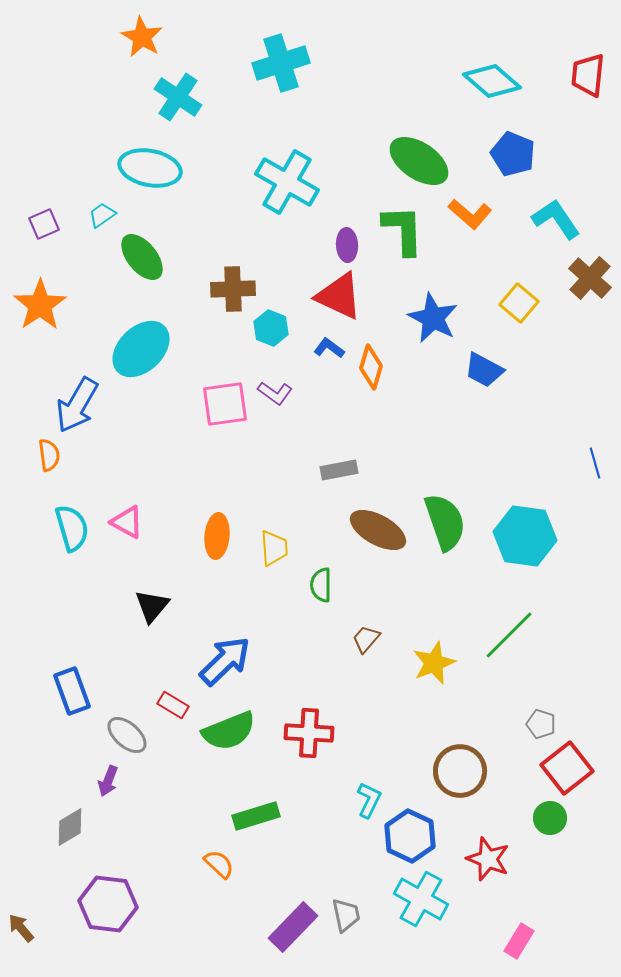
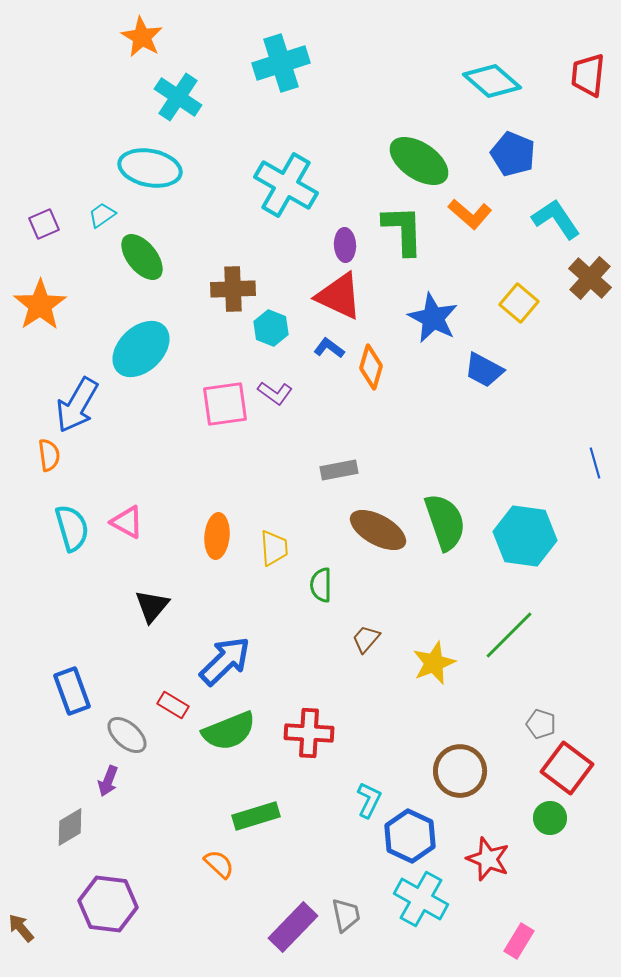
cyan cross at (287, 182): moved 1 px left, 3 px down
purple ellipse at (347, 245): moved 2 px left
red square at (567, 768): rotated 15 degrees counterclockwise
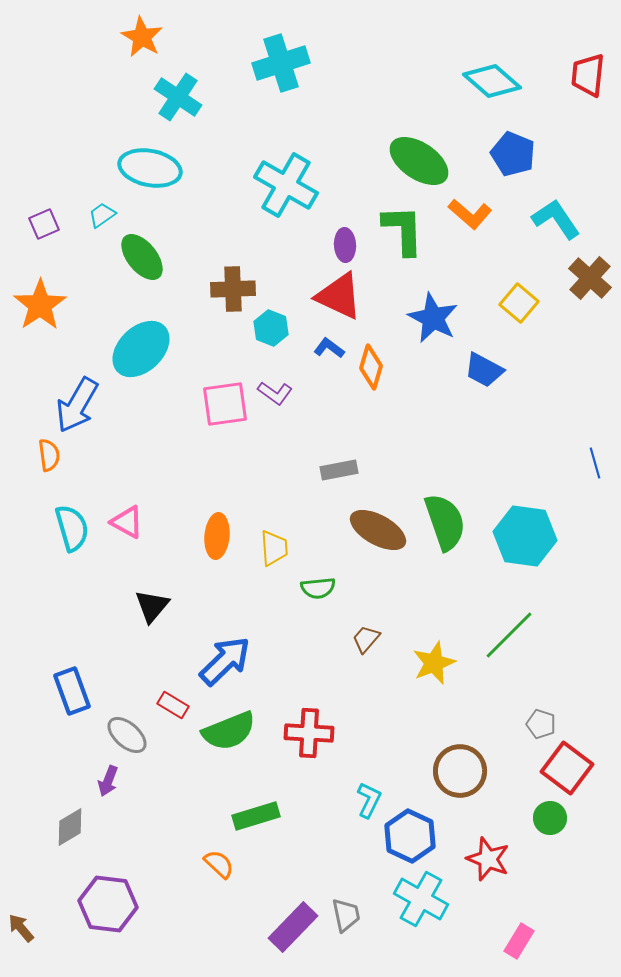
green semicircle at (321, 585): moved 3 px left, 3 px down; rotated 96 degrees counterclockwise
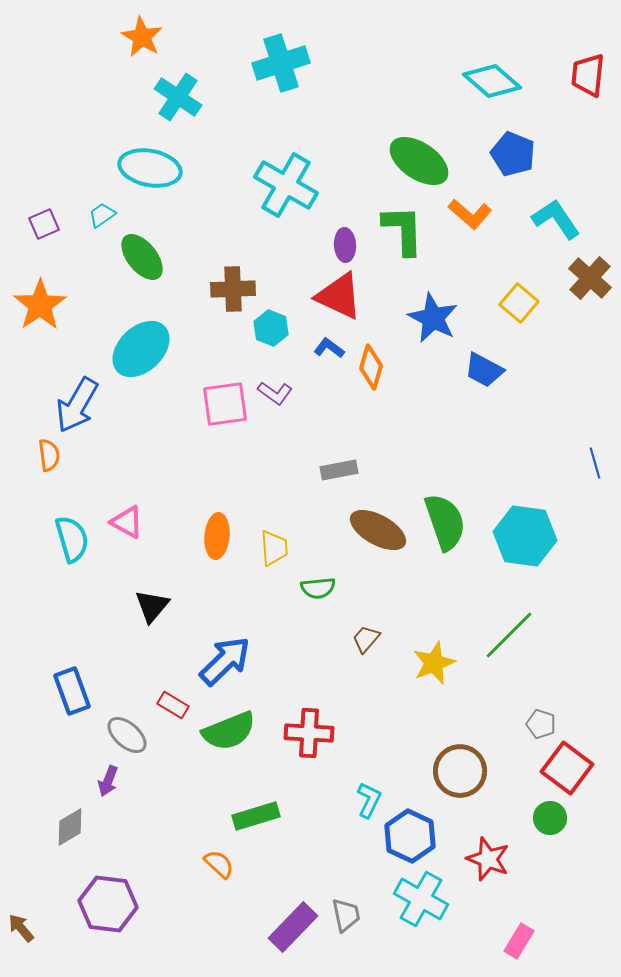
cyan semicircle at (72, 528): moved 11 px down
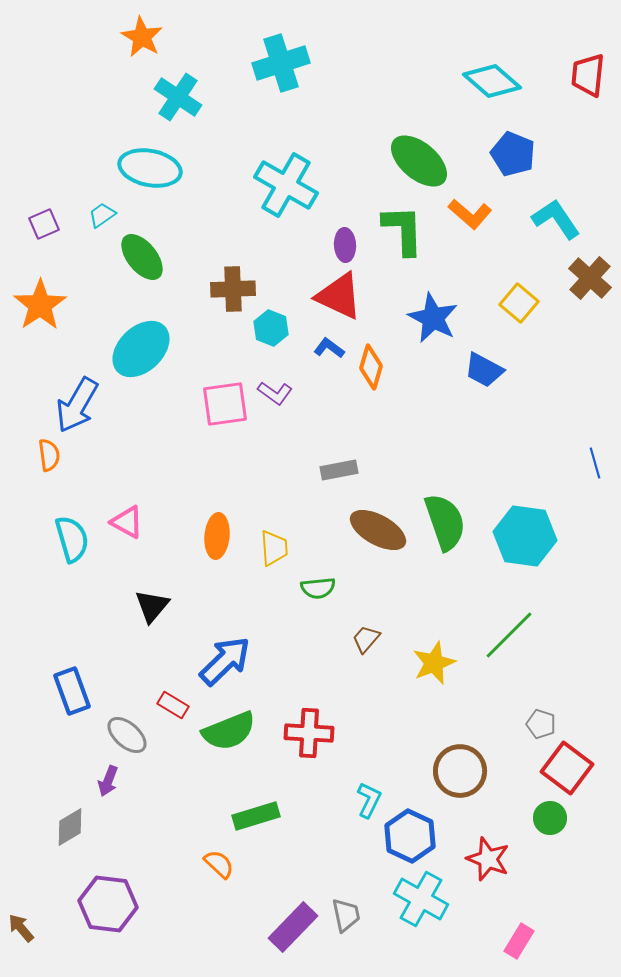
green ellipse at (419, 161): rotated 6 degrees clockwise
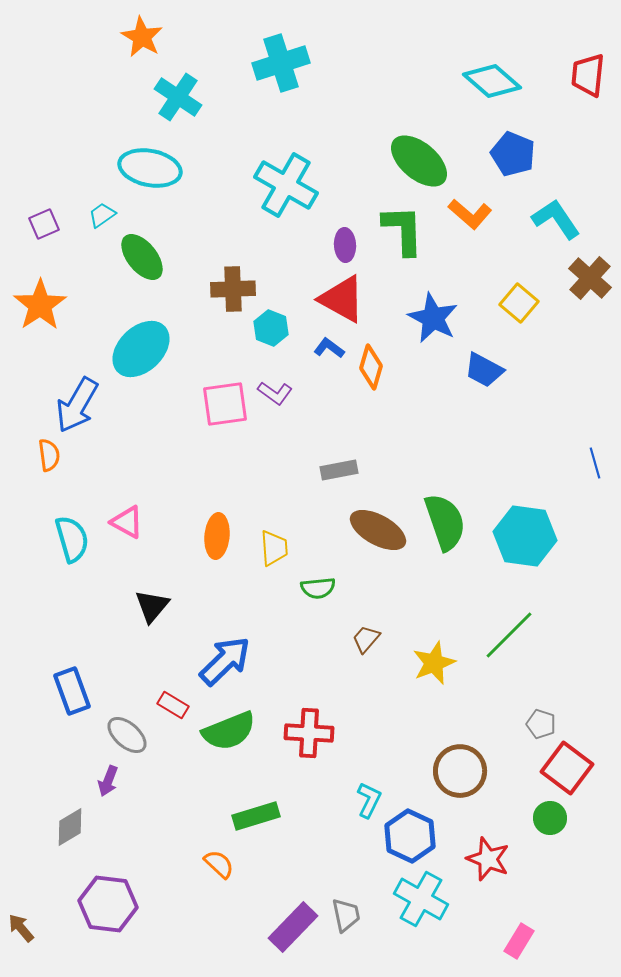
red triangle at (339, 296): moved 3 px right, 3 px down; rotated 4 degrees clockwise
